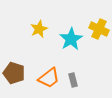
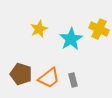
brown pentagon: moved 7 px right, 1 px down
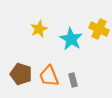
cyan star: rotated 10 degrees counterclockwise
orange trapezoid: moved 2 px up; rotated 105 degrees clockwise
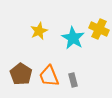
yellow star: moved 2 px down
cyan star: moved 2 px right, 1 px up
brown pentagon: rotated 15 degrees clockwise
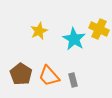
cyan star: moved 1 px right, 1 px down
orange trapezoid: rotated 20 degrees counterclockwise
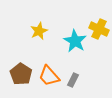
cyan star: moved 1 px right, 2 px down
gray rectangle: rotated 40 degrees clockwise
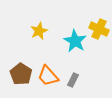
orange trapezoid: moved 1 px left
